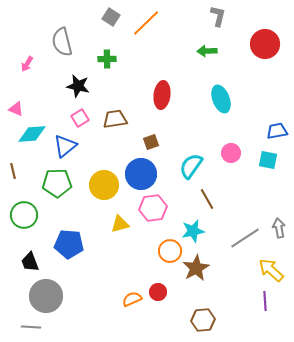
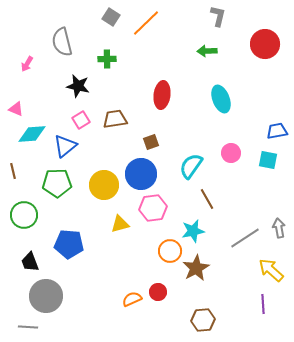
pink square at (80, 118): moved 1 px right, 2 px down
purple line at (265, 301): moved 2 px left, 3 px down
gray line at (31, 327): moved 3 px left
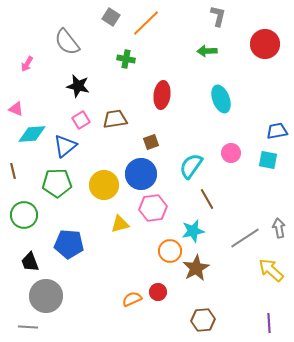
gray semicircle at (62, 42): moved 5 px right; rotated 24 degrees counterclockwise
green cross at (107, 59): moved 19 px right; rotated 12 degrees clockwise
purple line at (263, 304): moved 6 px right, 19 px down
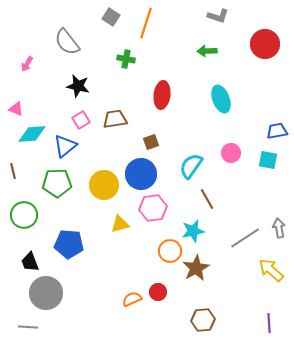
gray L-shape at (218, 16): rotated 95 degrees clockwise
orange line at (146, 23): rotated 28 degrees counterclockwise
gray circle at (46, 296): moved 3 px up
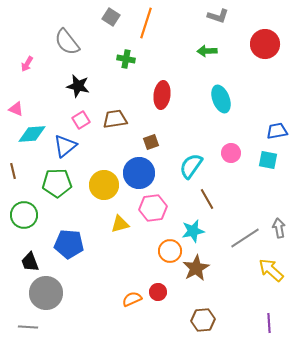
blue circle at (141, 174): moved 2 px left, 1 px up
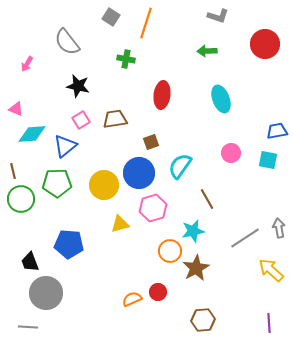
cyan semicircle at (191, 166): moved 11 px left
pink hexagon at (153, 208): rotated 8 degrees counterclockwise
green circle at (24, 215): moved 3 px left, 16 px up
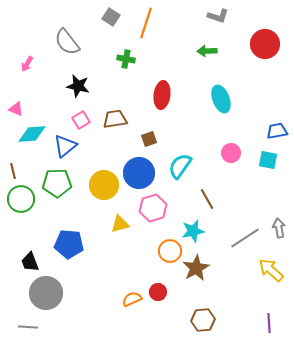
brown square at (151, 142): moved 2 px left, 3 px up
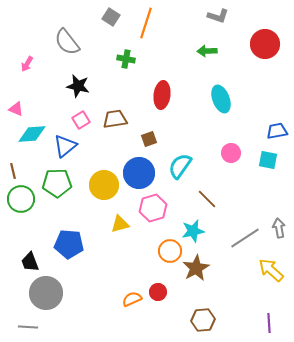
brown line at (207, 199): rotated 15 degrees counterclockwise
